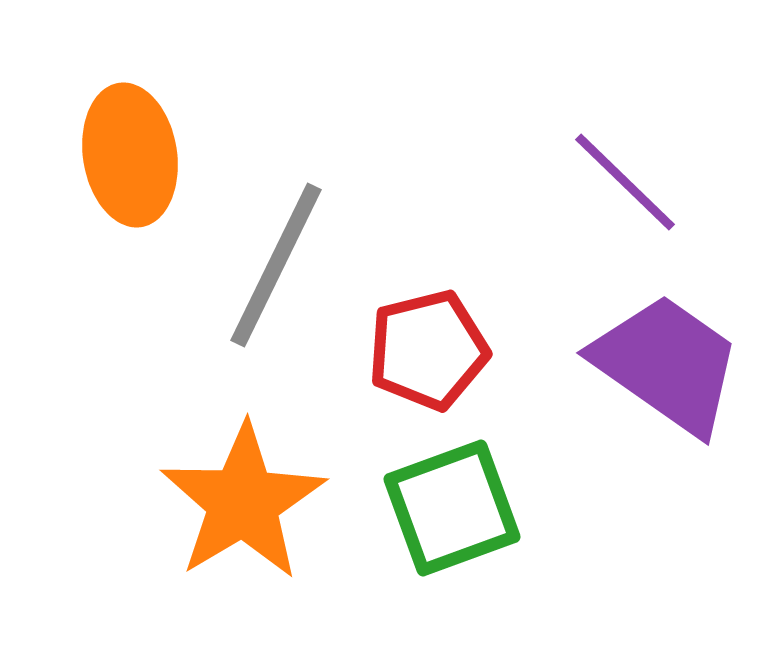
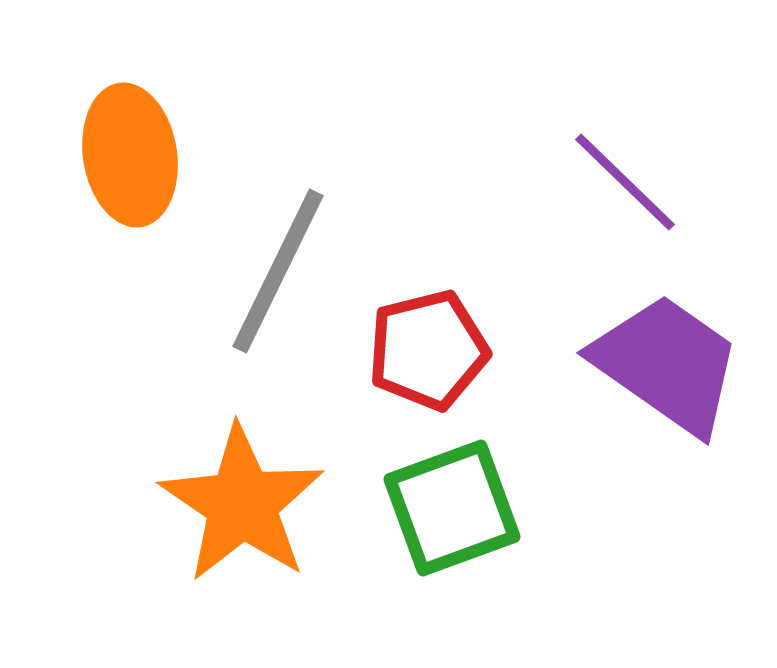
gray line: moved 2 px right, 6 px down
orange star: moved 1 px left, 2 px down; rotated 7 degrees counterclockwise
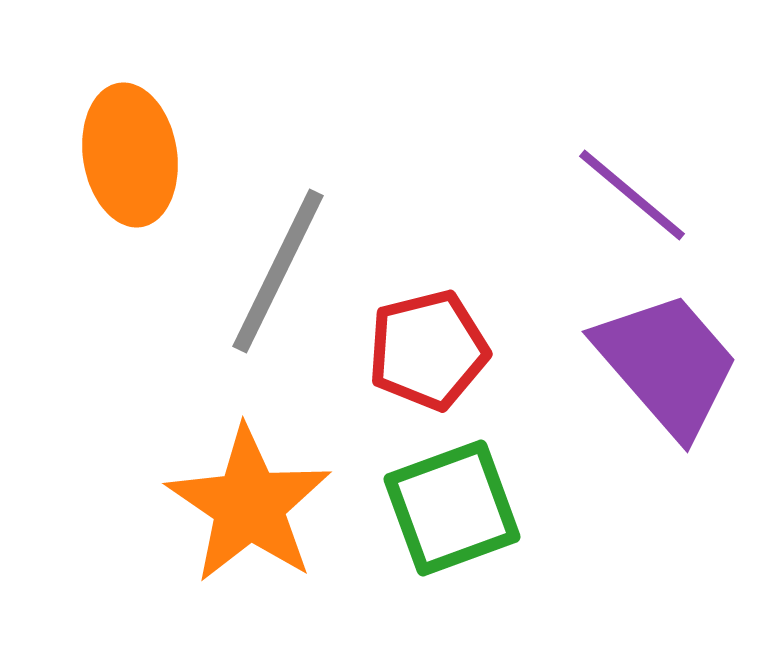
purple line: moved 7 px right, 13 px down; rotated 4 degrees counterclockwise
purple trapezoid: rotated 14 degrees clockwise
orange star: moved 7 px right, 1 px down
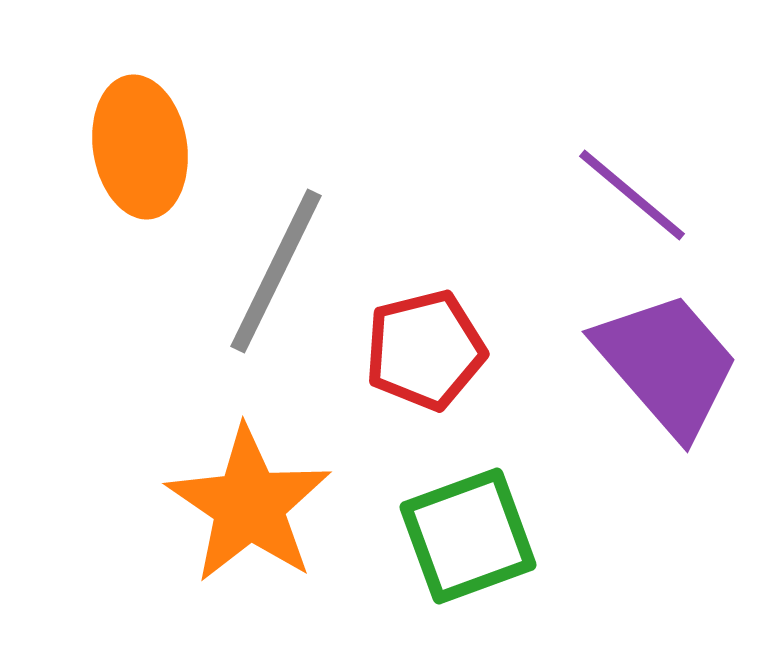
orange ellipse: moved 10 px right, 8 px up
gray line: moved 2 px left
red pentagon: moved 3 px left
green square: moved 16 px right, 28 px down
